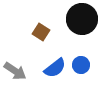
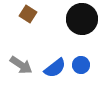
brown square: moved 13 px left, 18 px up
gray arrow: moved 6 px right, 6 px up
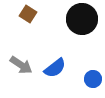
blue circle: moved 12 px right, 14 px down
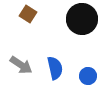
blue semicircle: rotated 65 degrees counterclockwise
blue circle: moved 5 px left, 3 px up
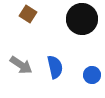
blue semicircle: moved 1 px up
blue circle: moved 4 px right, 1 px up
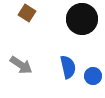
brown square: moved 1 px left, 1 px up
blue semicircle: moved 13 px right
blue circle: moved 1 px right, 1 px down
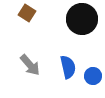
gray arrow: moved 9 px right; rotated 15 degrees clockwise
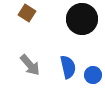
blue circle: moved 1 px up
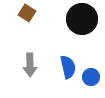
gray arrow: rotated 40 degrees clockwise
blue circle: moved 2 px left, 2 px down
